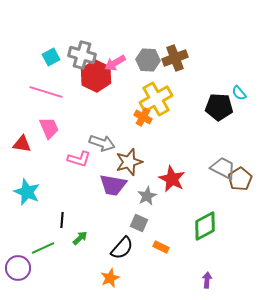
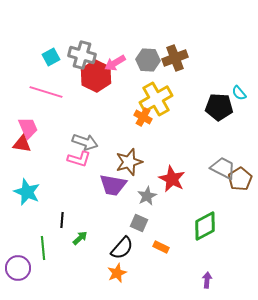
pink trapezoid: moved 21 px left
gray arrow: moved 17 px left, 1 px up
green line: rotated 70 degrees counterclockwise
orange star: moved 7 px right, 5 px up
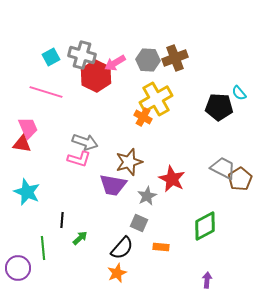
orange rectangle: rotated 21 degrees counterclockwise
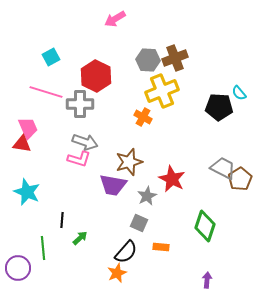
gray cross: moved 2 px left, 49 px down; rotated 16 degrees counterclockwise
pink arrow: moved 44 px up
yellow cross: moved 6 px right, 8 px up; rotated 8 degrees clockwise
green diamond: rotated 44 degrees counterclockwise
black semicircle: moved 4 px right, 4 px down
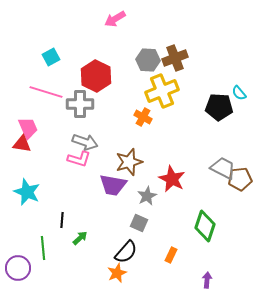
brown pentagon: rotated 25 degrees clockwise
orange rectangle: moved 10 px right, 8 px down; rotated 70 degrees counterclockwise
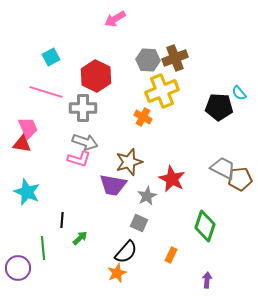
gray cross: moved 3 px right, 4 px down
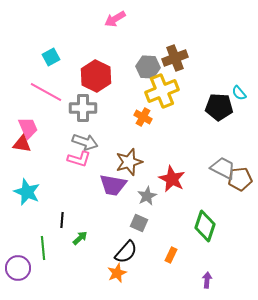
gray hexagon: moved 7 px down
pink line: rotated 12 degrees clockwise
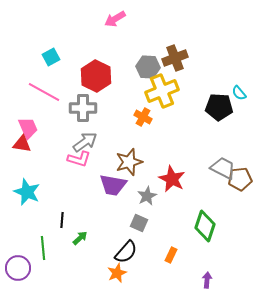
pink line: moved 2 px left
gray arrow: rotated 55 degrees counterclockwise
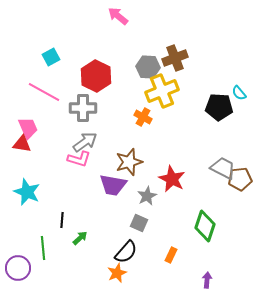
pink arrow: moved 3 px right, 3 px up; rotated 70 degrees clockwise
